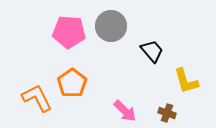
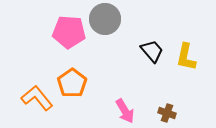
gray circle: moved 6 px left, 7 px up
yellow L-shape: moved 24 px up; rotated 28 degrees clockwise
orange L-shape: rotated 12 degrees counterclockwise
pink arrow: rotated 15 degrees clockwise
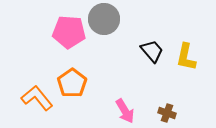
gray circle: moved 1 px left
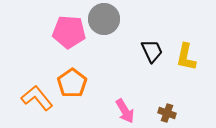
black trapezoid: rotated 15 degrees clockwise
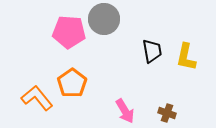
black trapezoid: rotated 15 degrees clockwise
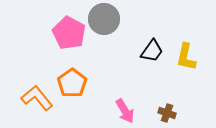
pink pentagon: moved 1 px down; rotated 24 degrees clockwise
black trapezoid: rotated 45 degrees clockwise
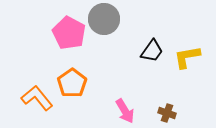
yellow L-shape: moved 1 px right; rotated 68 degrees clockwise
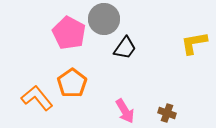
black trapezoid: moved 27 px left, 3 px up
yellow L-shape: moved 7 px right, 14 px up
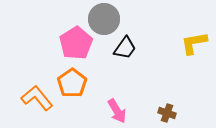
pink pentagon: moved 7 px right, 10 px down; rotated 12 degrees clockwise
pink arrow: moved 8 px left
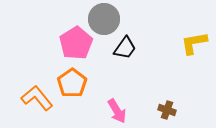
brown cross: moved 3 px up
